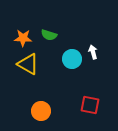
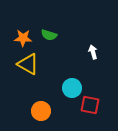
cyan circle: moved 29 px down
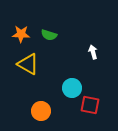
orange star: moved 2 px left, 4 px up
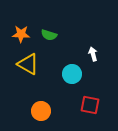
white arrow: moved 2 px down
cyan circle: moved 14 px up
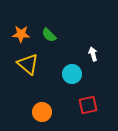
green semicircle: rotated 28 degrees clockwise
yellow triangle: rotated 10 degrees clockwise
red square: moved 2 px left; rotated 24 degrees counterclockwise
orange circle: moved 1 px right, 1 px down
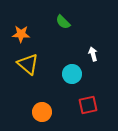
green semicircle: moved 14 px right, 13 px up
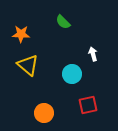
yellow triangle: moved 1 px down
orange circle: moved 2 px right, 1 px down
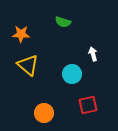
green semicircle: rotated 28 degrees counterclockwise
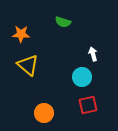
cyan circle: moved 10 px right, 3 px down
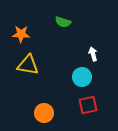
yellow triangle: rotated 30 degrees counterclockwise
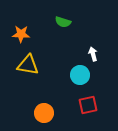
cyan circle: moved 2 px left, 2 px up
